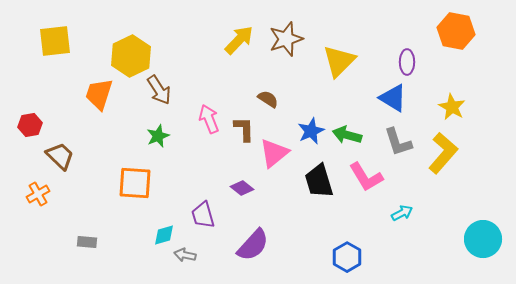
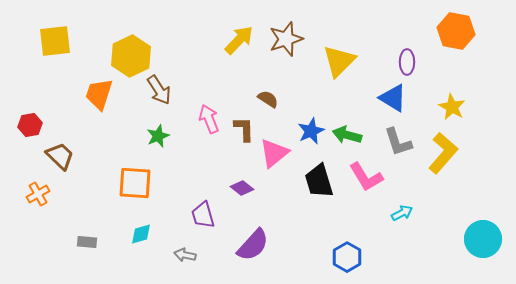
cyan diamond: moved 23 px left, 1 px up
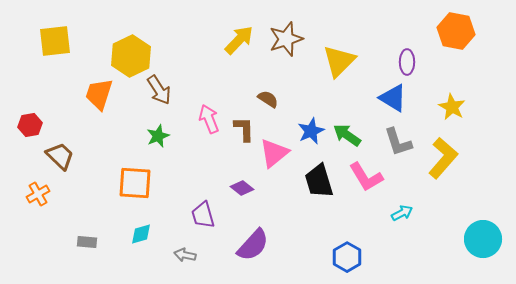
green arrow: rotated 20 degrees clockwise
yellow L-shape: moved 5 px down
